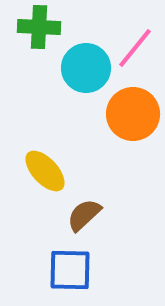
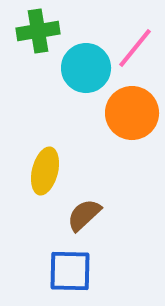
green cross: moved 1 px left, 4 px down; rotated 12 degrees counterclockwise
orange circle: moved 1 px left, 1 px up
yellow ellipse: rotated 57 degrees clockwise
blue square: moved 1 px down
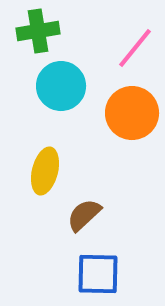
cyan circle: moved 25 px left, 18 px down
blue square: moved 28 px right, 3 px down
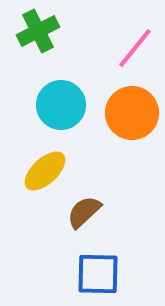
green cross: rotated 18 degrees counterclockwise
cyan circle: moved 19 px down
yellow ellipse: rotated 33 degrees clockwise
brown semicircle: moved 3 px up
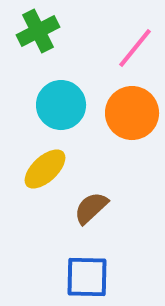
yellow ellipse: moved 2 px up
brown semicircle: moved 7 px right, 4 px up
blue square: moved 11 px left, 3 px down
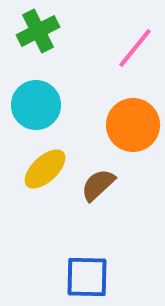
cyan circle: moved 25 px left
orange circle: moved 1 px right, 12 px down
brown semicircle: moved 7 px right, 23 px up
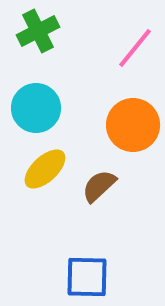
cyan circle: moved 3 px down
brown semicircle: moved 1 px right, 1 px down
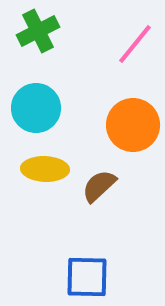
pink line: moved 4 px up
yellow ellipse: rotated 45 degrees clockwise
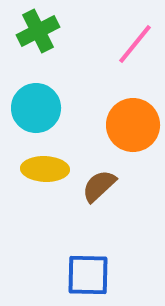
blue square: moved 1 px right, 2 px up
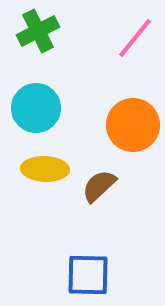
pink line: moved 6 px up
